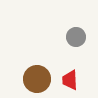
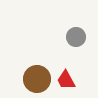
red trapezoid: moved 4 px left; rotated 25 degrees counterclockwise
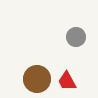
red trapezoid: moved 1 px right, 1 px down
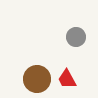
red trapezoid: moved 2 px up
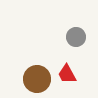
red trapezoid: moved 5 px up
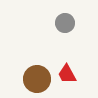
gray circle: moved 11 px left, 14 px up
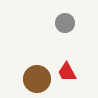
red trapezoid: moved 2 px up
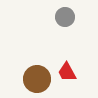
gray circle: moved 6 px up
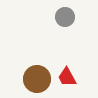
red trapezoid: moved 5 px down
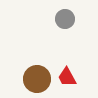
gray circle: moved 2 px down
